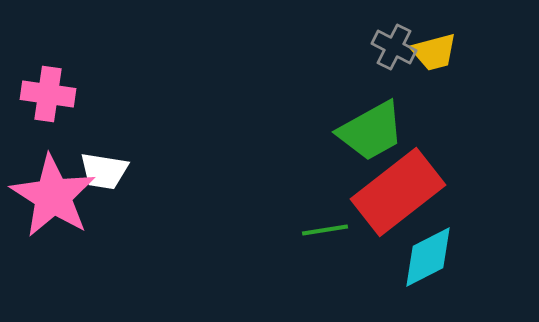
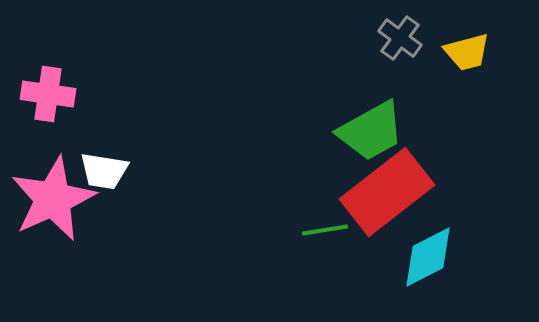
gray cross: moved 6 px right, 9 px up; rotated 9 degrees clockwise
yellow trapezoid: moved 33 px right
red rectangle: moved 11 px left
pink star: moved 3 px down; rotated 16 degrees clockwise
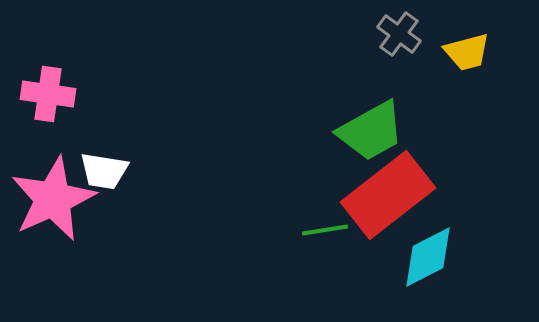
gray cross: moved 1 px left, 4 px up
red rectangle: moved 1 px right, 3 px down
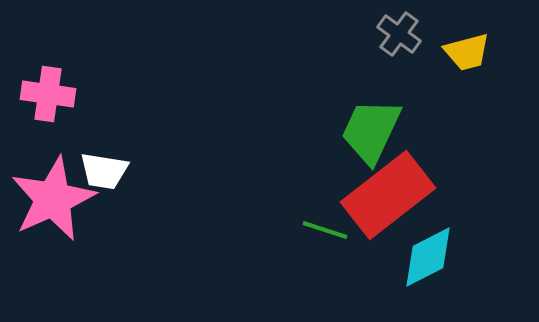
green trapezoid: rotated 144 degrees clockwise
green line: rotated 27 degrees clockwise
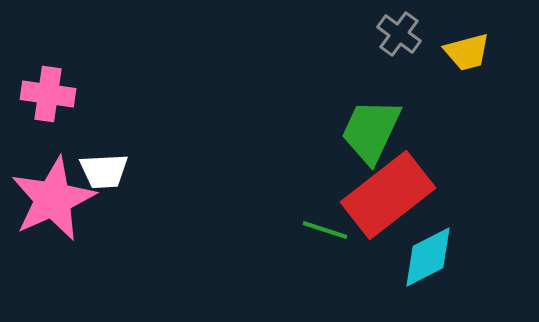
white trapezoid: rotated 12 degrees counterclockwise
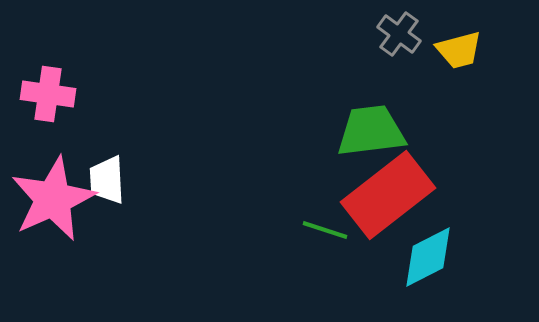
yellow trapezoid: moved 8 px left, 2 px up
green trapezoid: rotated 58 degrees clockwise
white trapezoid: moved 3 px right, 9 px down; rotated 90 degrees clockwise
